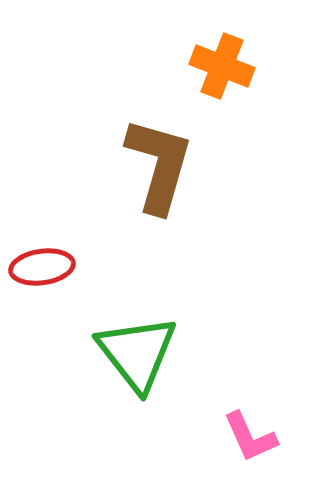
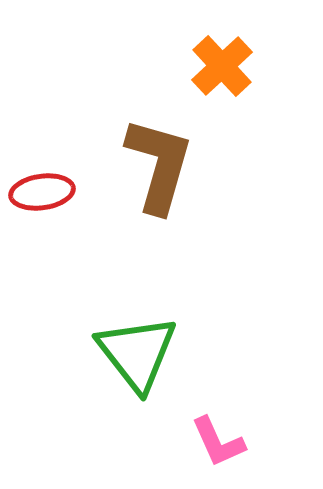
orange cross: rotated 26 degrees clockwise
red ellipse: moved 75 px up
pink L-shape: moved 32 px left, 5 px down
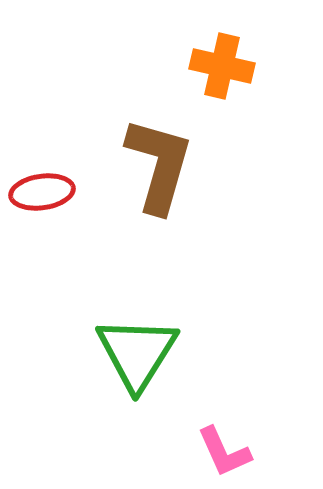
orange cross: rotated 34 degrees counterclockwise
green triangle: rotated 10 degrees clockwise
pink L-shape: moved 6 px right, 10 px down
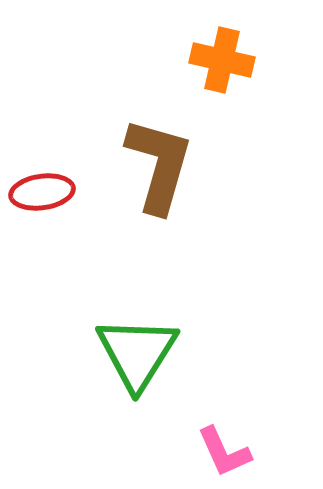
orange cross: moved 6 px up
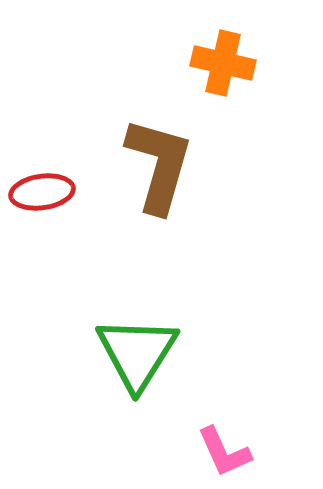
orange cross: moved 1 px right, 3 px down
